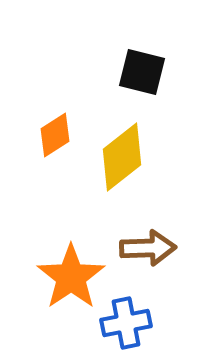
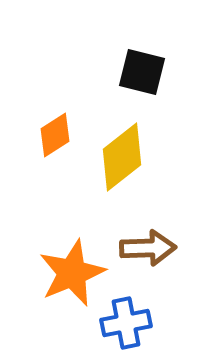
orange star: moved 1 px right, 4 px up; rotated 12 degrees clockwise
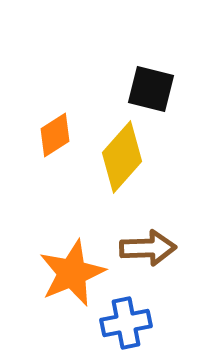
black square: moved 9 px right, 17 px down
yellow diamond: rotated 10 degrees counterclockwise
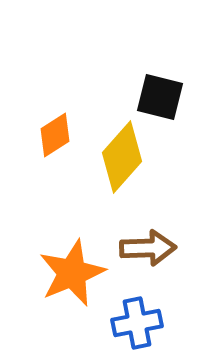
black square: moved 9 px right, 8 px down
blue cross: moved 11 px right
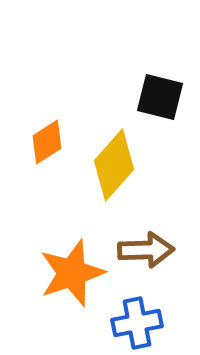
orange diamond: moved 8 px left, 7 px down
yellow diamond: moved 8 px left, 8 px down
brown arrow: moved 2 px left, 2 px down
orange star: rotated 4 degrees clockwise
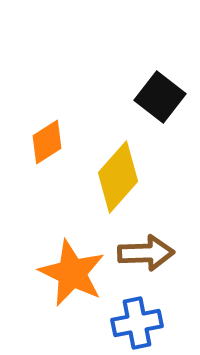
black square: rotated 24 degrees clockwise
yellow diamond: moved 4 px right, 12 px down
brown arrow: moved 3 px down
orange star: rotated 28 degrees counterclockwise
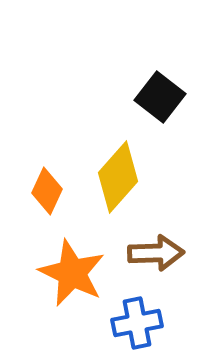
orange diamond: moved 49 px down; rotated 33 degrees counterclockwise
brown arrow: moved 10 px right
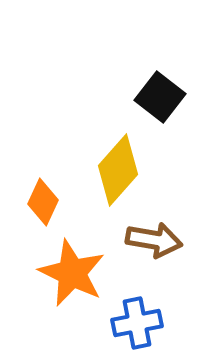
yellow diamond: moved 7 px up
orange diamond: moved 4 px left, 11 px down
brown arrow: moved 2 px left, 13 px up; rotated 12 degrees clockwise
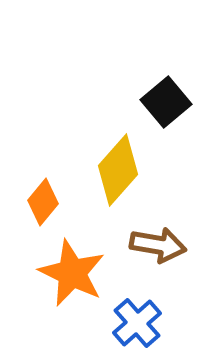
black square: moved 6 px right, 5 px down; rotated 12 degrees clockwise
orange diamond: rotated 15 degrees clockwise
brown arrow: moved 4 px right, 5 px down
blue cross: rotated 30 degrees counterclockwise
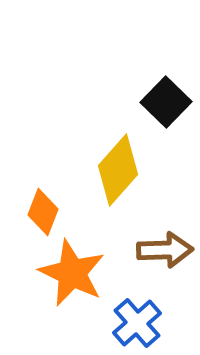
black square: rotated 6 degrees counterclockwise
orange diamond: moved 10 px down; rotated 18 degrees counterclockwise
brown arrow: moved 7 px right, 5 px down; rotated 12 degrees counterclockwise
